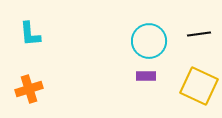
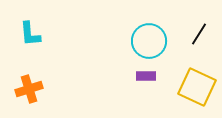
black line: rotated 50 degrees counterclockwise
yellow square: moved 2 px left, 1 px down
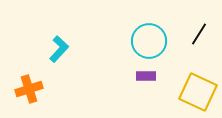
cyan L-shape: moved 29 px right, 15 px down; rotated 132 degrees counterclockwise
yellow square: moved 1 px right, 5 px down
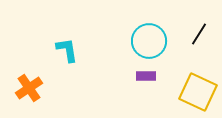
cyan L-shape: moved 8 px right, 1 px down; rotated 52 degrees counterclockwise
orange cross: moved 1 px up; rotated 16 degrees counterclockwise
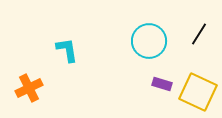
purple rectangle: moved 16 px right, 8 px down; rotated 18 degrees clockwise
orange cross: rotated 8 degrees clockwise
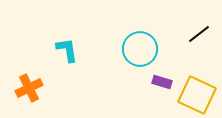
black line: rotated 20 degrees clockwise
cyan circle: moved 9 px left, 8 px down
purple rectangle: moved 2 px up
yellow square: moved 1 px left, 3 px down
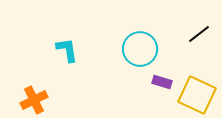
orange cross: moved 5 px right, 12 px down
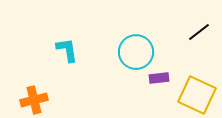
black line: moved 2 px up
cyan circle: moved 4 px left, 3 px down
purple rectangle: moved 3 px left, 4 px up; rotated 24 degrees counterclockwise
orange cross: rotated 12 degrees clockwise
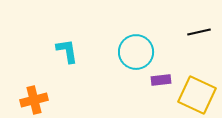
black line: rotated 25 degrees clockwise
cyan L-shape: moved 1 px down
purple rectangle: moved 2 px right, 2 px down
